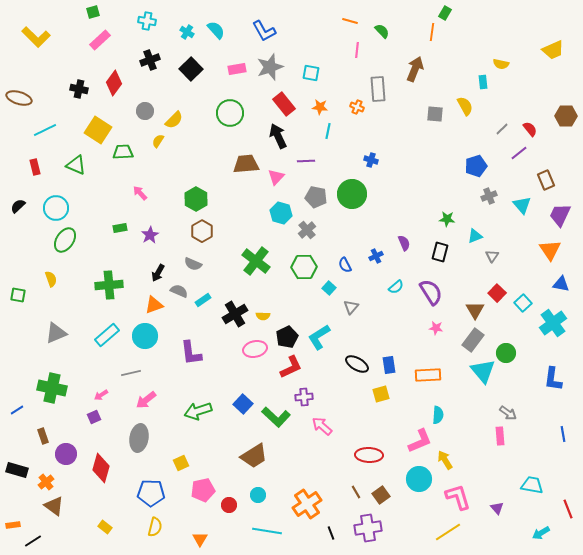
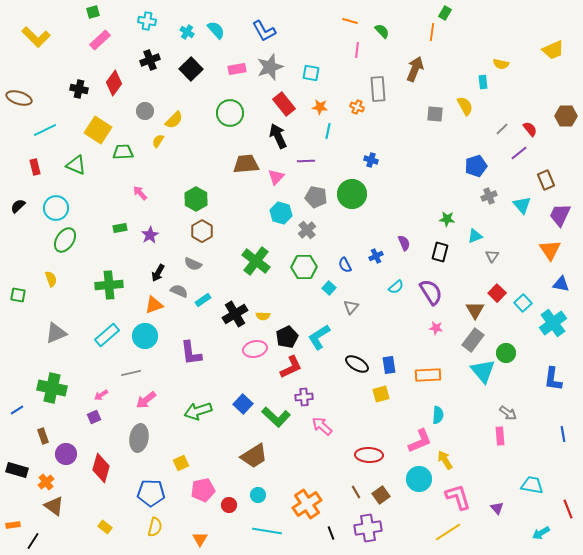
black line at (33, 541): rotated 24 degrees counterclockwise
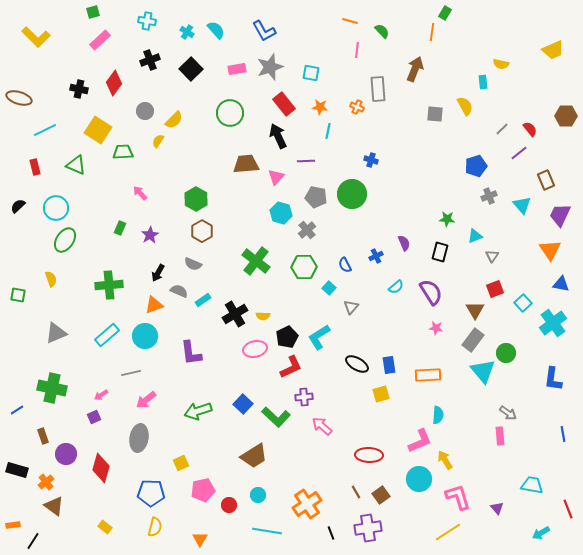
green rectangle at (120, 228): rotated 56 degrees counterclockwise
red square at (497, 293): moved 2 px left, 4 px up; rotated 24 degrees clockwise
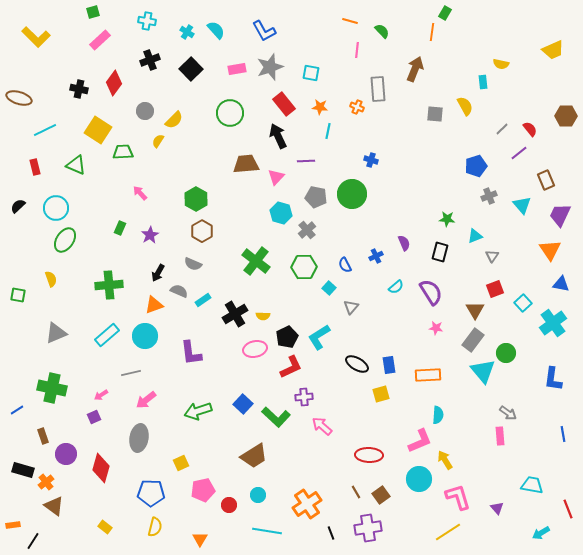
black rectangle at (17, 470): moved 6 px right
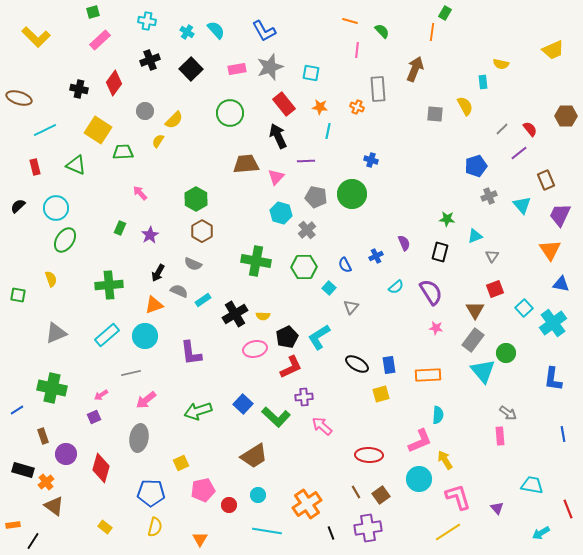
green cross at (256, 261): rotated 28 degrees counterclockwise
cyan square at (523, 303): moved 1 px right, 5 px down
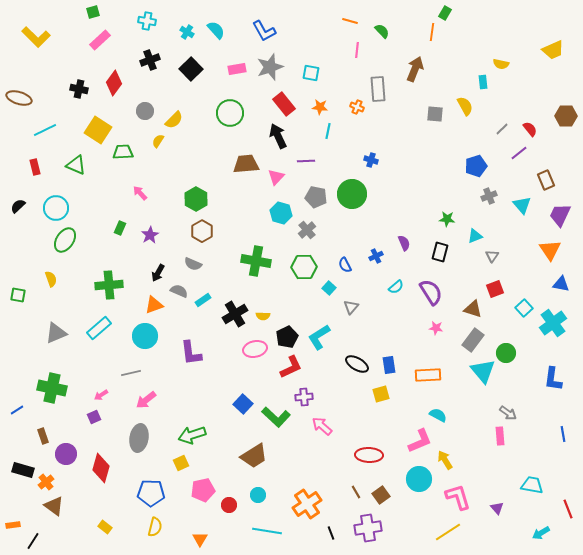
brown triangle at (475, 310): moved 2 px left, 1 px up; rotated 42 degrees counterclockwise
cyan rectangle at (107, 335): moved 8 px left, 7 px up
green arrow at (198, 411): moved 6 px left, 24 px down
cyan semicircle at (438, 415): rotated 66 degrees counterclockwise
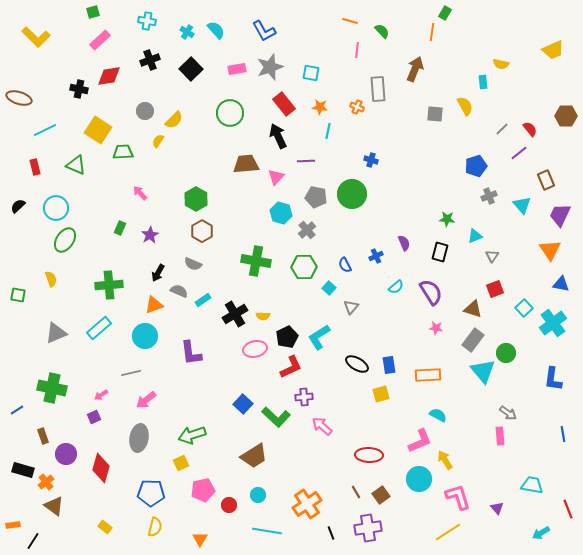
red diamond at (114, 83): moved 5 px left, 7 px up; rotated 45 degrees clockwise
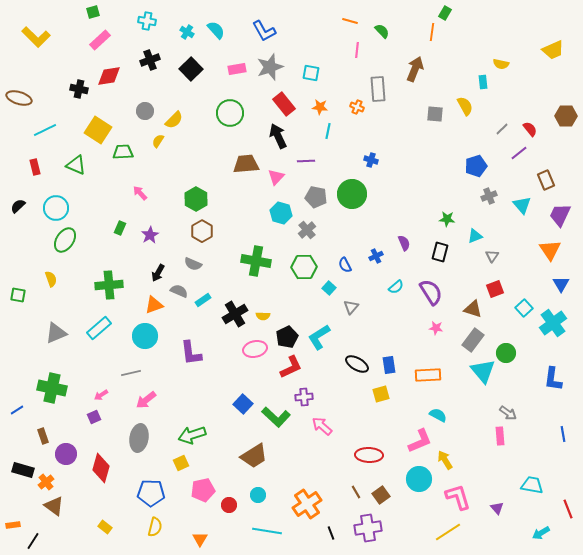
blue triangle at (561, 284): rotated 48 degrees clockwise
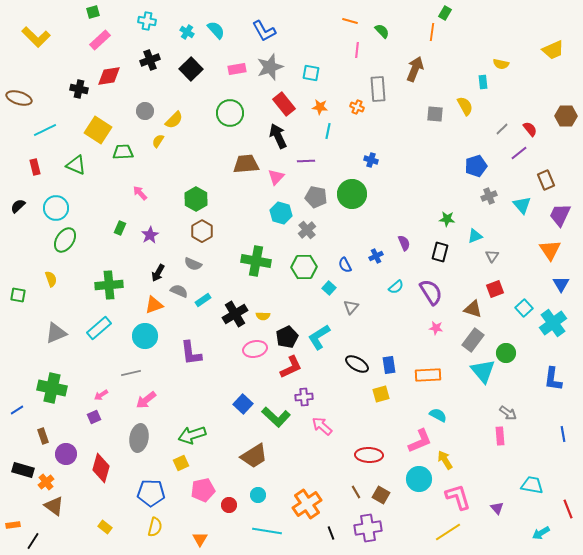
brown square at (381, 495): rotated 24 degrees counterclockwise
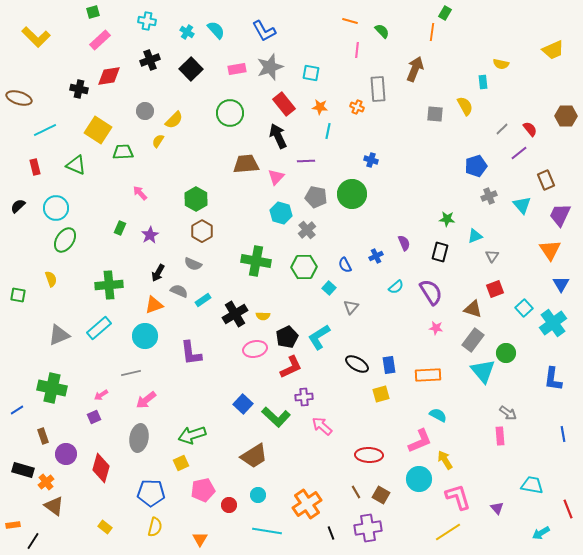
gray triangle at (56, 333): moved 3 px right, 2 px down
